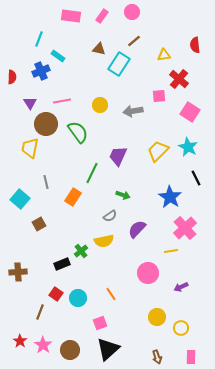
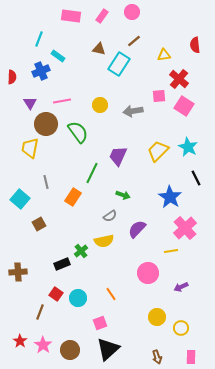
pink square at (190, 112): moved 6 px left, 6 px up
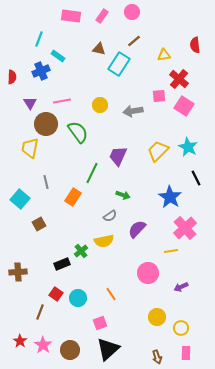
pink rectangle at (191, 357): moved 5 px left, 4 px up
